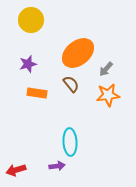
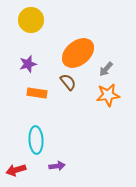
brown semicircle: moved 3 px left, 2 px up
cyan ellipse: moved 34 px left, 2 px up
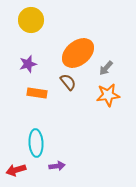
gray arrow: moved 1 px up
cyan ellipse: moved 3 px down
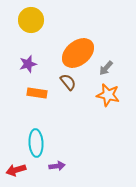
orange star: rotated 20 degrees clockwise
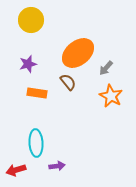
orange star: moved 3 px right, 1 px down; rotated 15 degrees clockwise
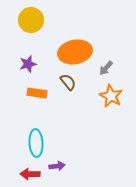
orange ellipse: moved 3 px left, 1 px up; rotated 28 degrees clockwise
red arrow: moved 14 px right, 4 px down; rotated 18 degrees clockwise
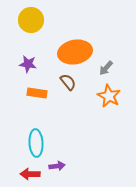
purple star: rotated 24 degrees clockwise
orange star: moved 2 px left
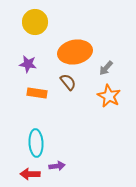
yellow circle: moved 4 px right, 2 px down
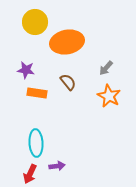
orange ellipse: moved 8 px left, 10 px up
purple star: moved 2 px left, 6 px down
red arrow: rotated 66 degrees counterclockwise
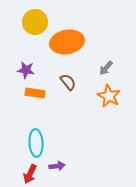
orange rectangle: moved 2 px left
